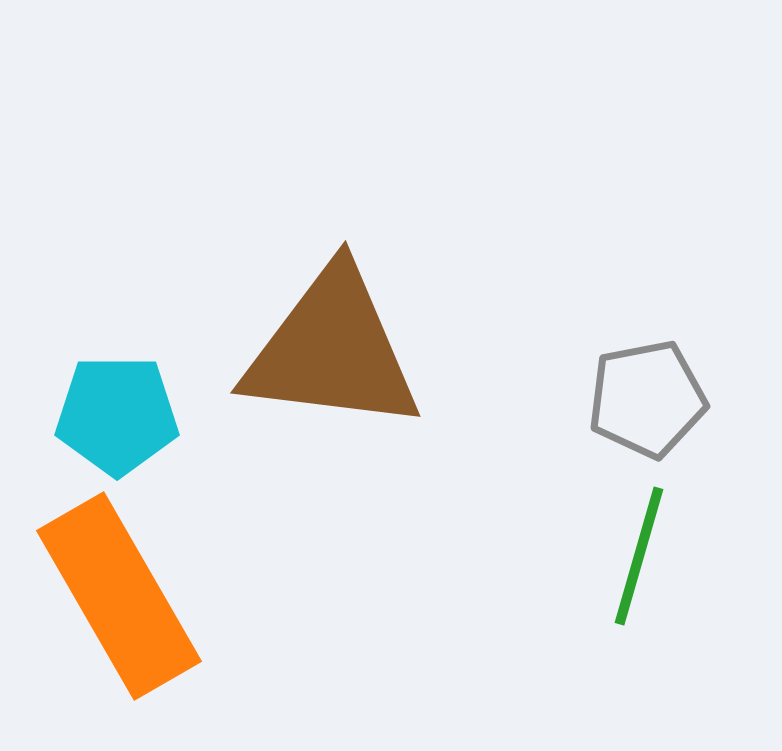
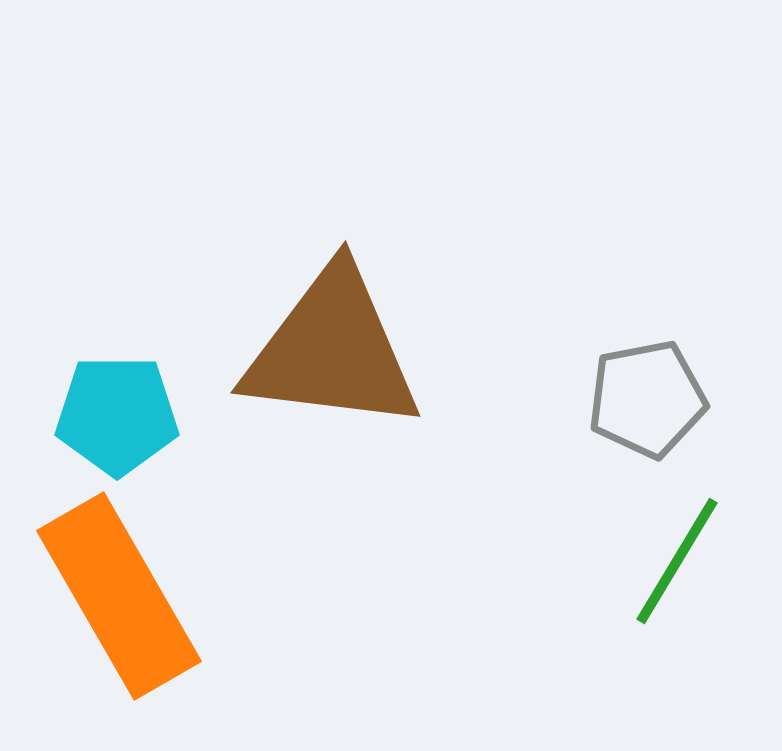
green line: moved 38 px right, 5 px down; rotated 15 degrees clockwise
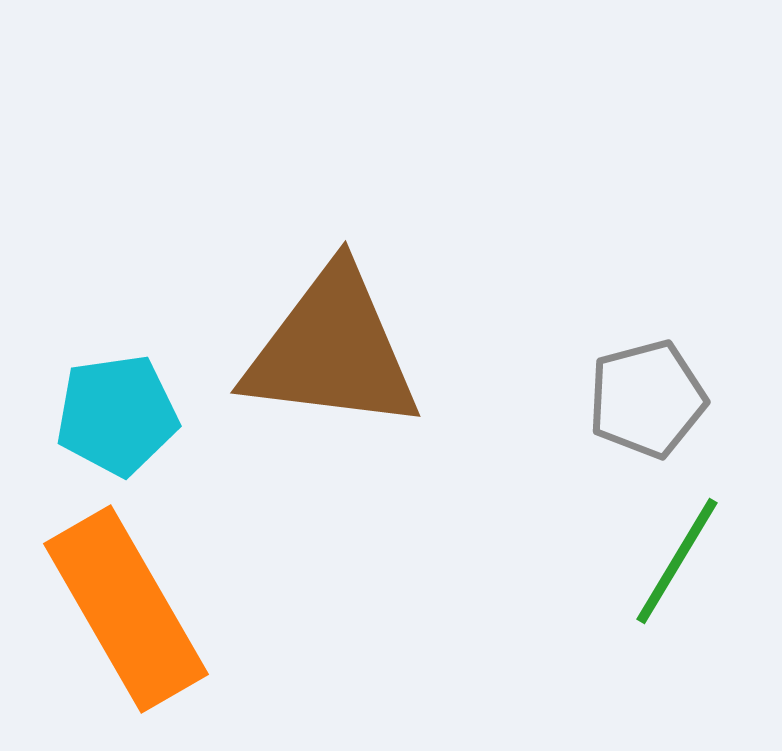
gray pentagon: rotated 4 degrees counterclockwise
cyan pentagon: rotated 8 degrees counterclockwise
orange rectangle: moved 7 px right, 13 px down
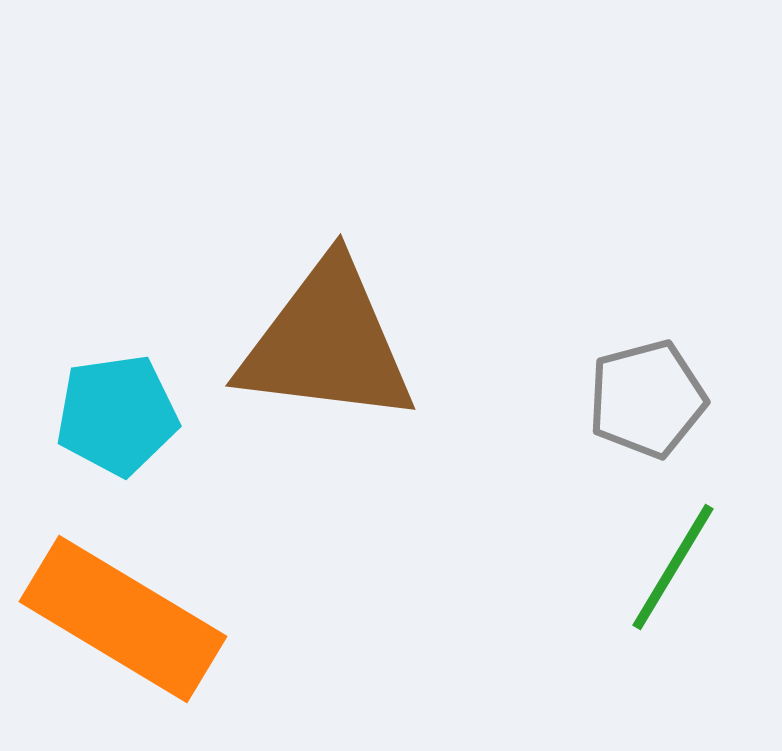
brown triangle: moved 5 px left, 7 px up
green line: moved 4 px left, 6 px down
orange rectangle: moved 3 px left, 10 px down; rotated 29 degrees counterclockwise
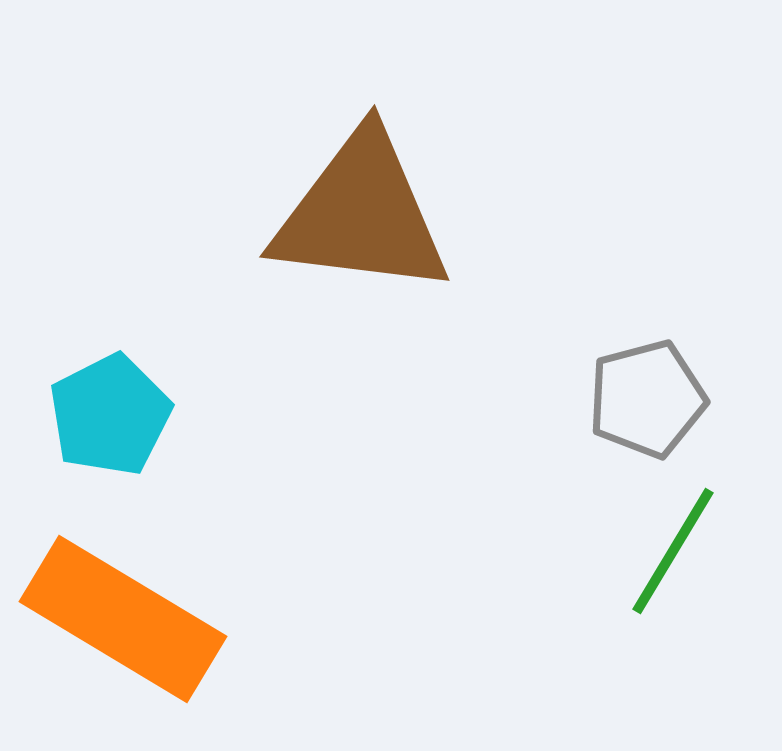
brown triangle: moved 34 px right, 129 px up
cyan pentagon: moved 7 px left; rotated 19 degrees counterclockwise
green line: moved 16 px up
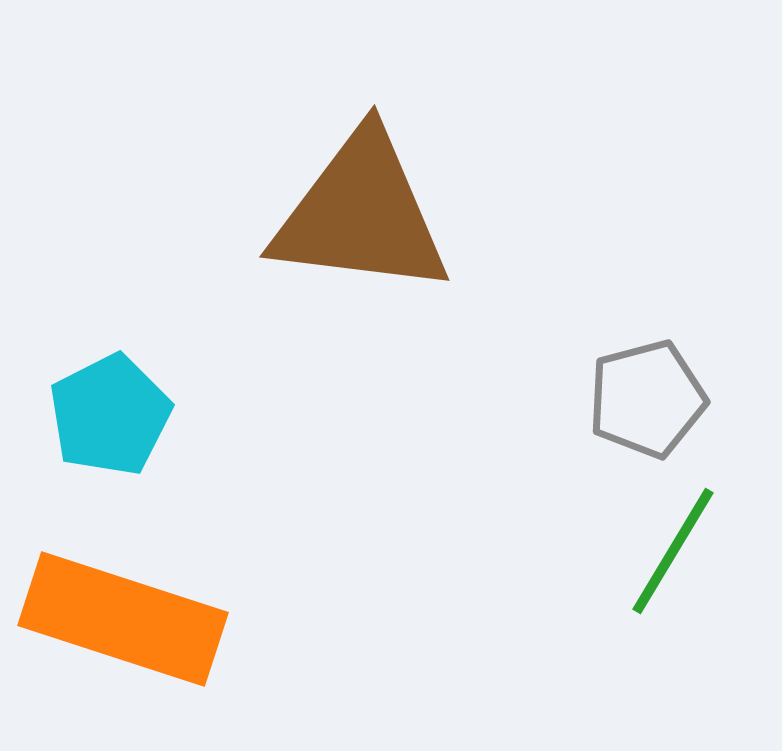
orange rectangle: rotated 13 degrees counterclockwise
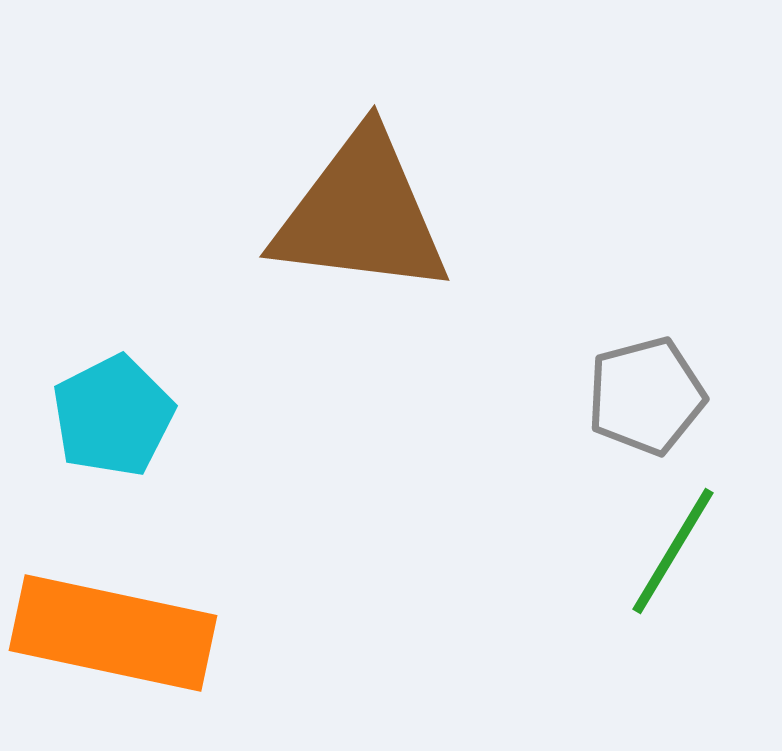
gray pentagon: moved 1 px left, 3 px up
cyan pentagon: moved 3 px right, 1 px down
orange rectangle: moved 10 px left, 14 px down; rotated 6 degrees counterclockwise
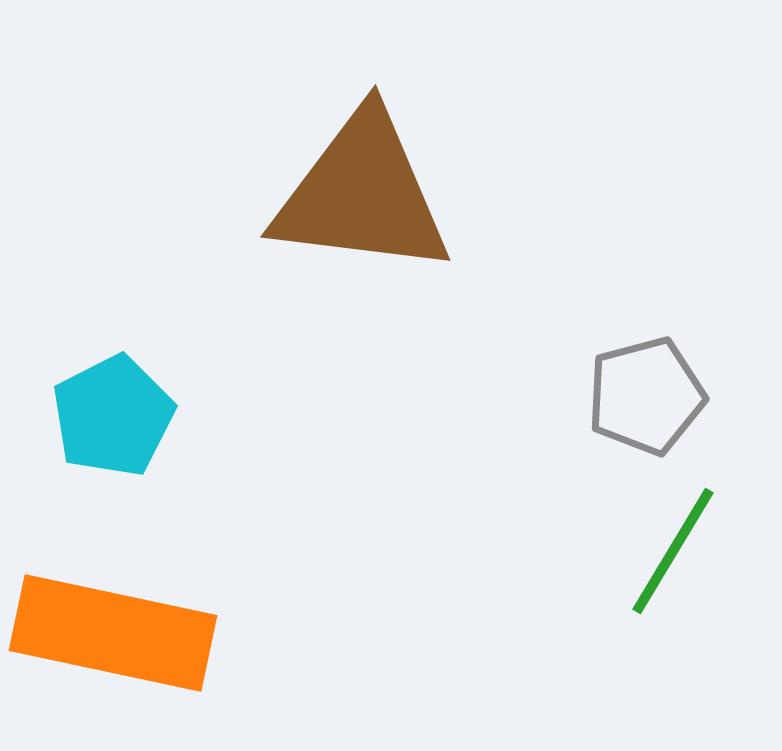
brown triangle: moved 1 px right, 20 px up
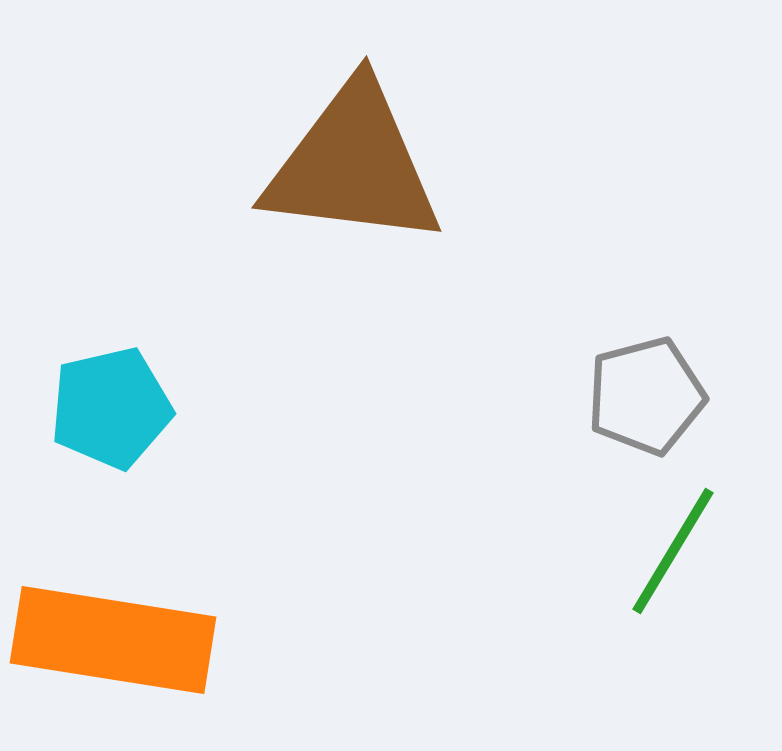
brown triangle: moved 9 px left, 29 px up
cyan pentagon: moved 2 px left, 8 px up; rotated 14 degrees clockwise
orange rectangle: moved 7 px down; rotated 3 degrees counterclockwise
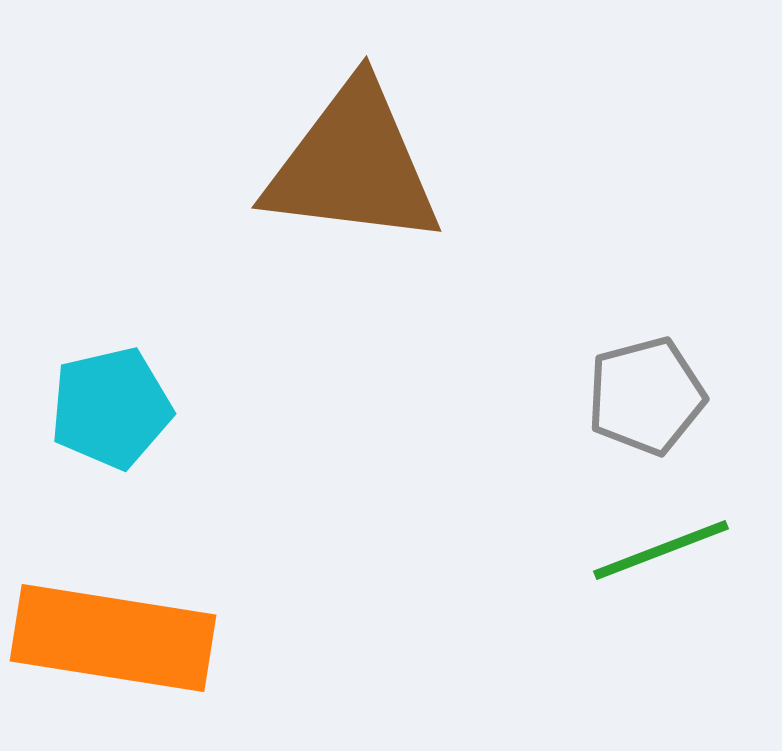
green line: moved 12 px left, 1 px up; rotated 38 degrees clockwise
orange rectangle: moved 2 px up
